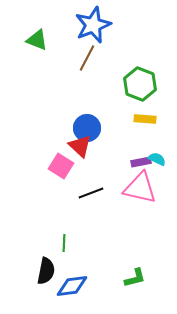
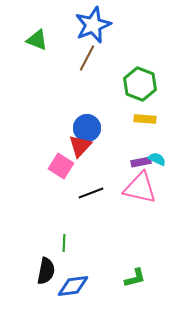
red triangle: rotated 30 degrees clockwise
blue diamond: moved 1 px right
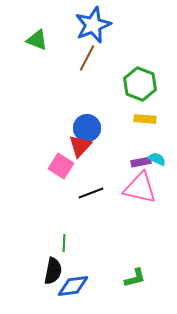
black semicircle: moved 7 px right
